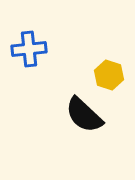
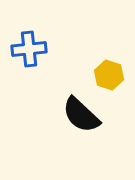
black semicircle: moved 3 px left
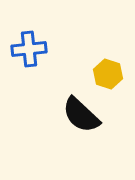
yellow hexagon: moved 1 px left, 1 px up
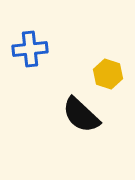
blue cross: moved 1 px right
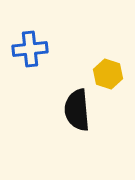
black semicircle: moved 4 px left, 5 px up; rotated 42 degrees clockwise
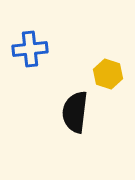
black semicircle: moved 2 px left, 2 px down; rotated 12 degrees clockwise
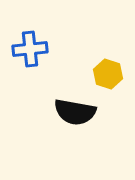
black semicircle: rotated 87 degrees counterclockwise
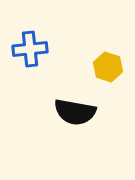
yellow hexagon: moved 7 px up
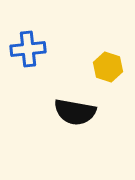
blue cross: moved 2 px left
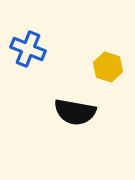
blue cross: rotated 28 degrees clockwise
